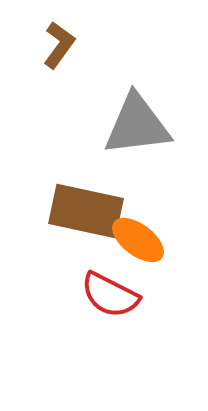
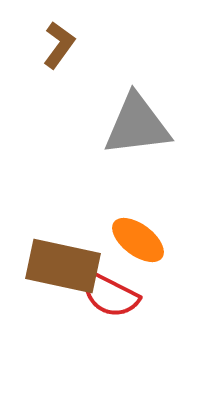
brown rectangle: moved 23 px left, 55 px down
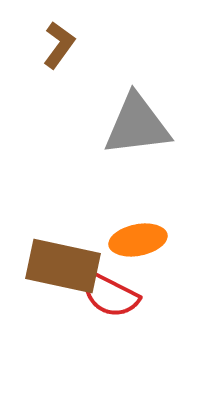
orange ellipse: rotated 48 degrees counterclockwise
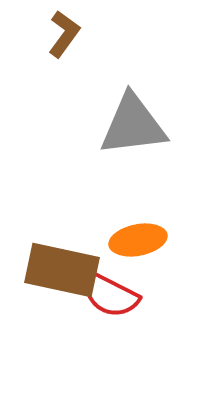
brown L-shape: moved 5 px right, 11 px up
gray triangle: moved 4 px left
brown rectangle: moved 1 px left, 4 px down
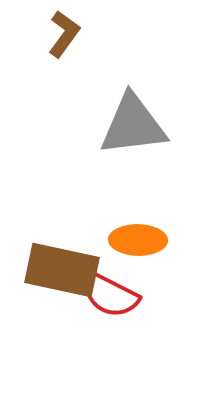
orange ellipse: rotated 12 degrees clockwise
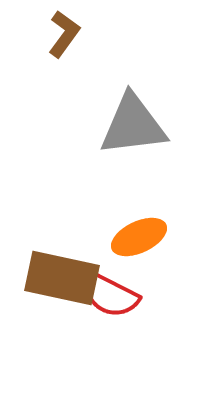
orange ellipse: moved 1 px right, 3 px up; rotated 26 degrees counterclockwise
brown rectangle: moved 8 px down
